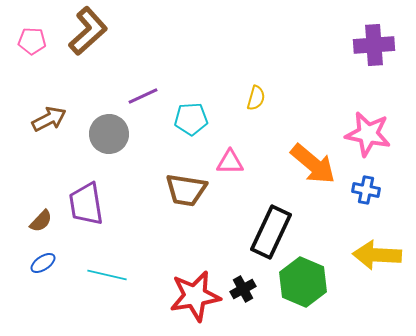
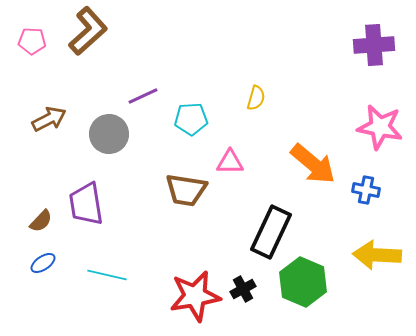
pink star: moved 12 px right, 7 px up
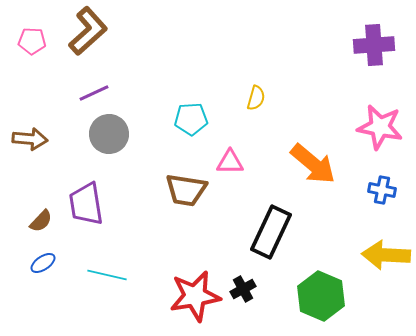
purple line: moved 49 px left, 3 px up
brown arrow: moved 19 px left, 20 px down; rotated 32 degrees clockwise
blue cross: moved 16 px right
yellow arrow: moved 9 px right
green hexagon: moved 18 px right, 14 px down
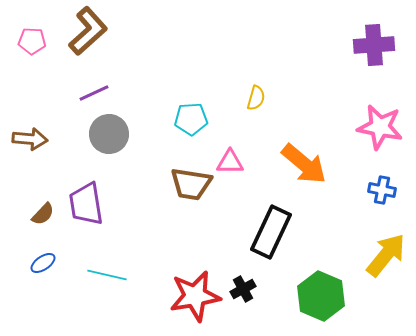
orange arrow: moved 9 px left
brown trapezoid: moved 5 px right, 6 px up
brown semicircle: moved 2 px right, 7 px up
yellow arrow: rotated 126 degrees clockwise
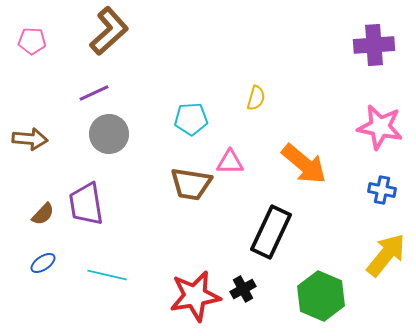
brown L-shape: moved 21 px right
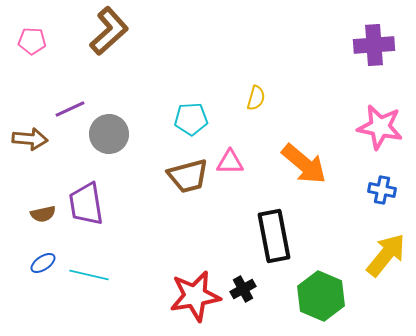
purple line: moved 24 px left, 16 px down
brown trapezoid: moved 3 px left, 8 px up; rotated 24 degrees counterclockwise
brown semicircle: rotated 35 degrees clockwise
black rectangle: moved 3 px right, 4 px down; rotated 36 degrees counterclockwise
cyan line: moved 18 px left
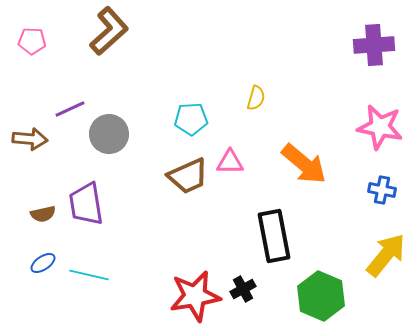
brown trapezoid: rotated 9 degrees counterclockwise
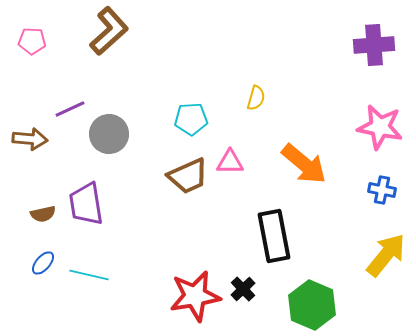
blue ellipse: rotated 15 degrees counterclockwise
black cross: rotated 15 degrees counterclockwise
green hexagon: moved 9 px left, 9 px down
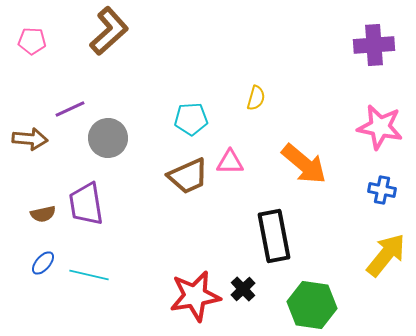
gray circle: moved 1 px left, 4 px down
green hexagon: rotated 15 degrees counterclockwise
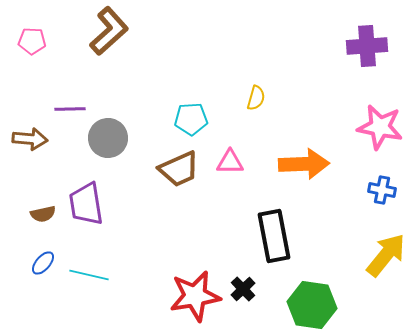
purple cross: moved 7 px left, 1 px down
purple line: rotated 24 degrees clockwise
orange arrow: rotated 42 degrees counterclockwise
brown trapezoid: moved 9 px left, 7 px up
